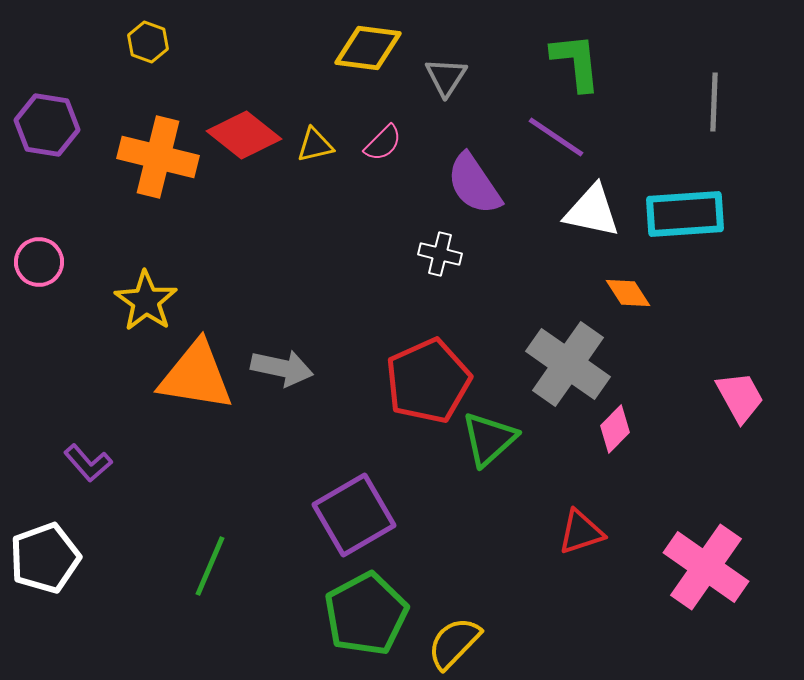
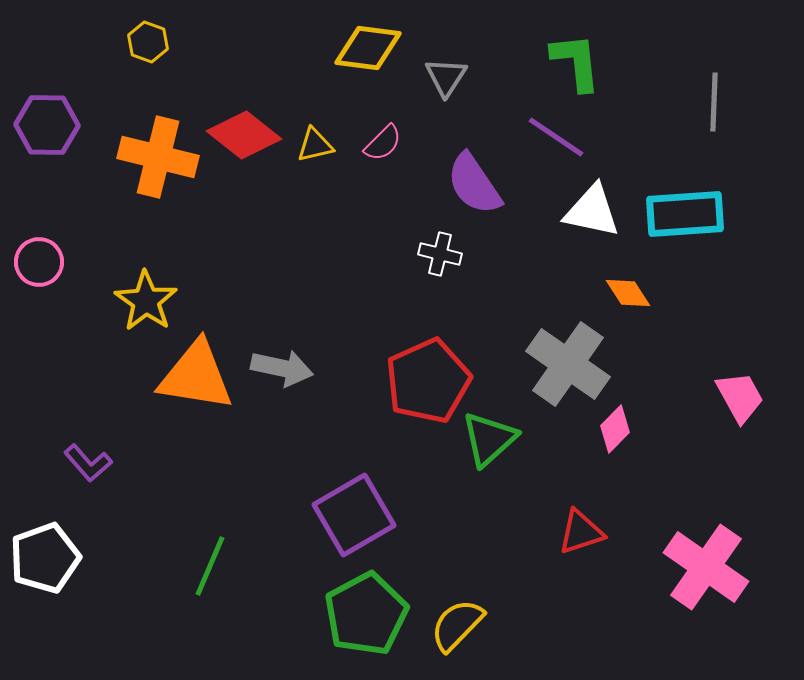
purple hexagon: rotated 8 degrees counterclockwise
yellow semicircle: moved 3 px right, 18 px up
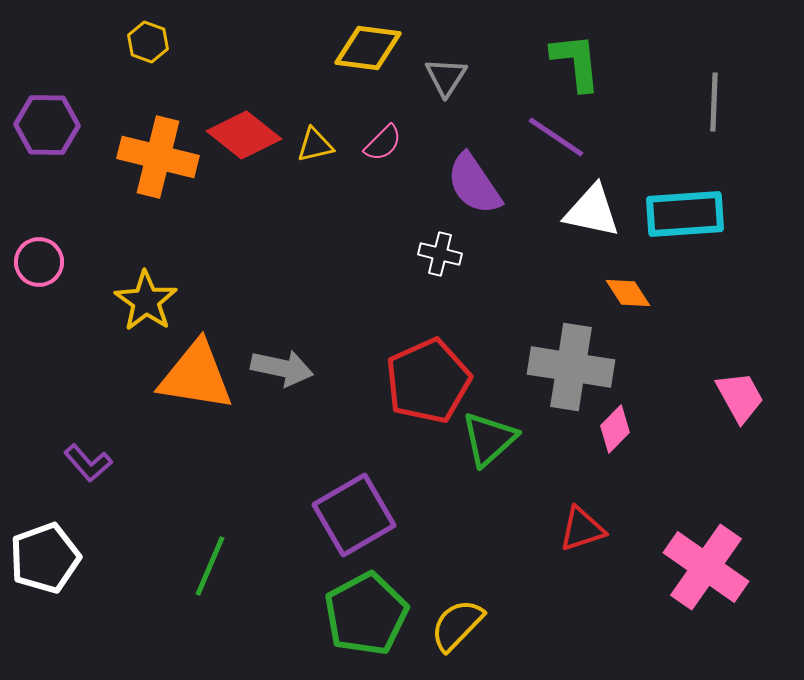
gray cross: moved 3 px right, 3 px down; rotated 26 degrees counterclockwise
red triangle: moved 1 px right, 3 px up
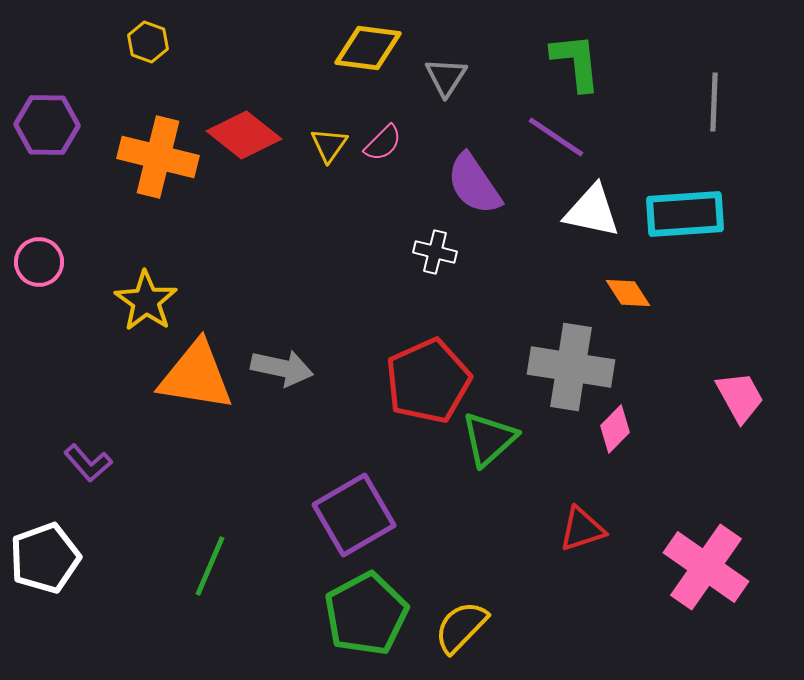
yellow triangle: moved 14 px right; rotated 42 degrees counterclockwise
white cross: moved 5 px left, 2 px up
yellow semicircle: moved 4 px right, 2 px down
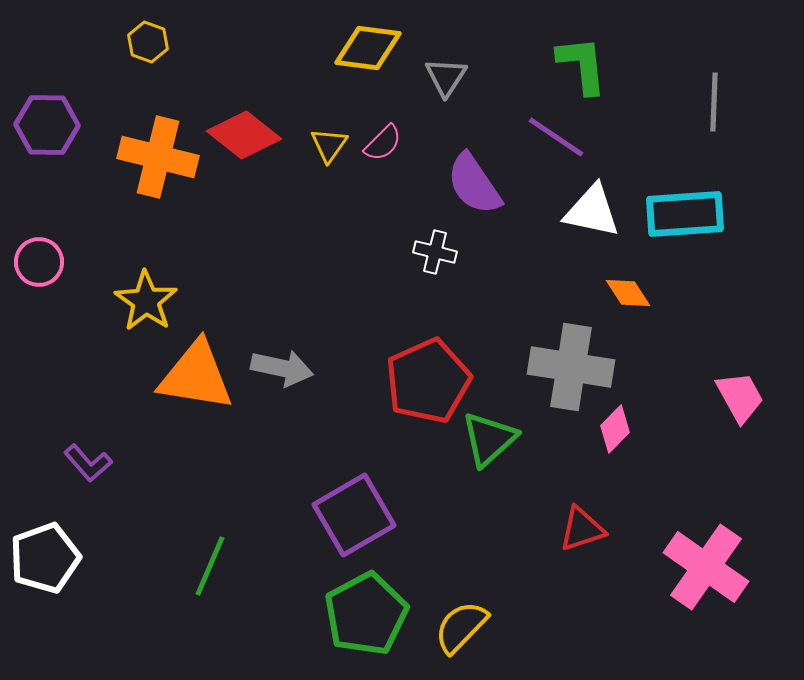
green L-shape: moved 6 px right, 3 px down
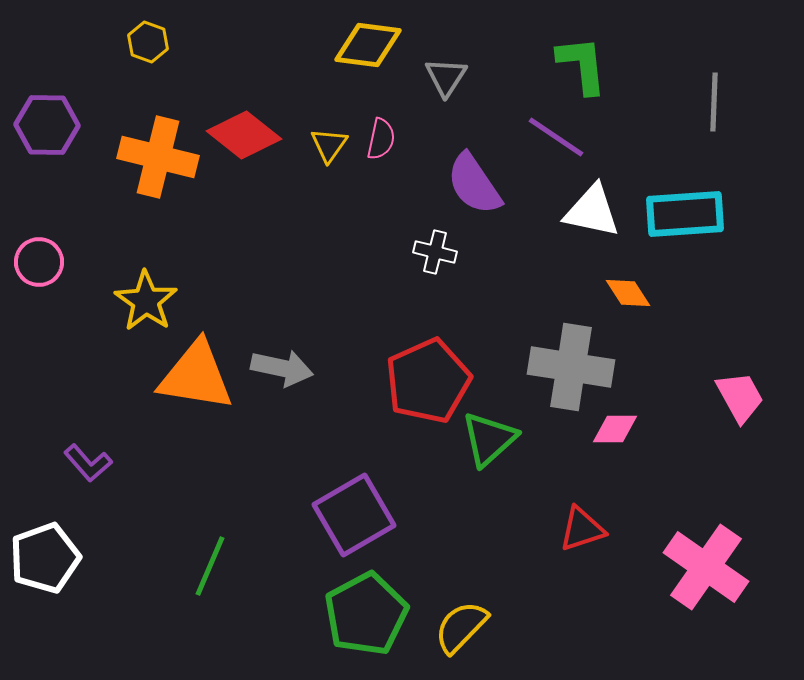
yellow diamond: moved 3 px up
pink semicircle: moved 2 px left, 4 px up; rotated 33 degrees counterclockwise
pink diamond: rotated 45 degrees clockwise
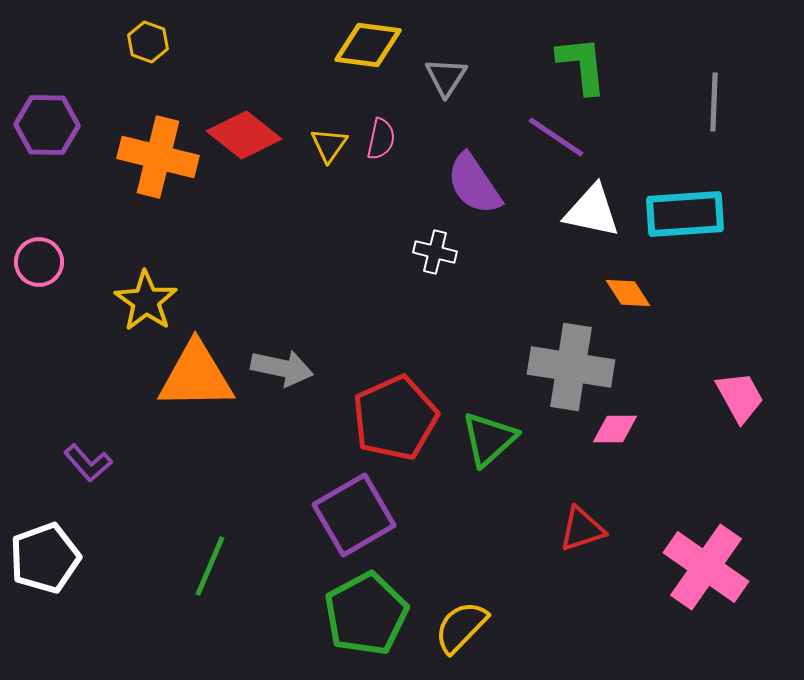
orange triangle: rotated 10 degrees counterclockwise
red pentagon: moved 33 px left, 37 px down
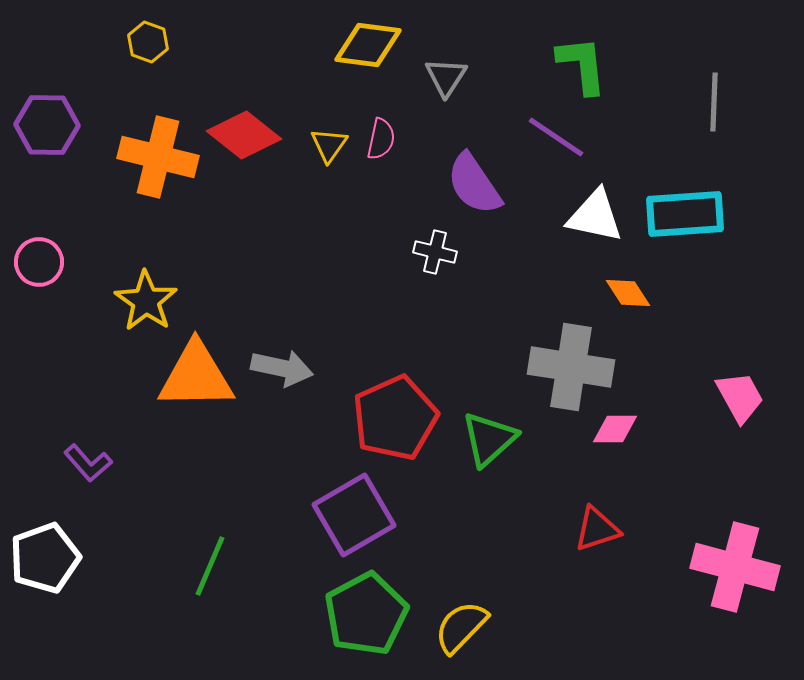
white triangle: moved 3 px right, 5 px down
red triangle: moved 15 px right
pink cross: moved 29 px right; rotated 20 degrees counterclockwise
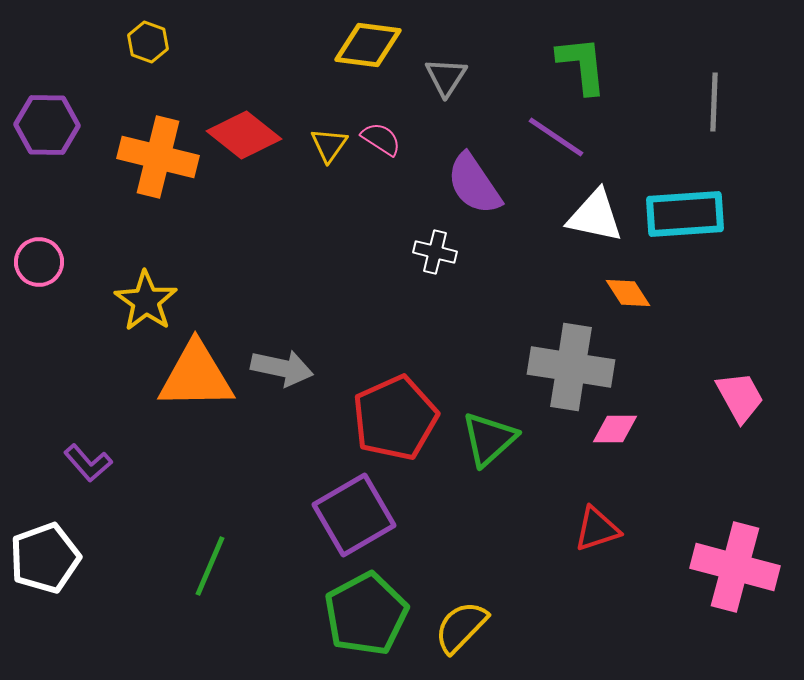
pink semicircle: rotated 69 degrees counterclockwise
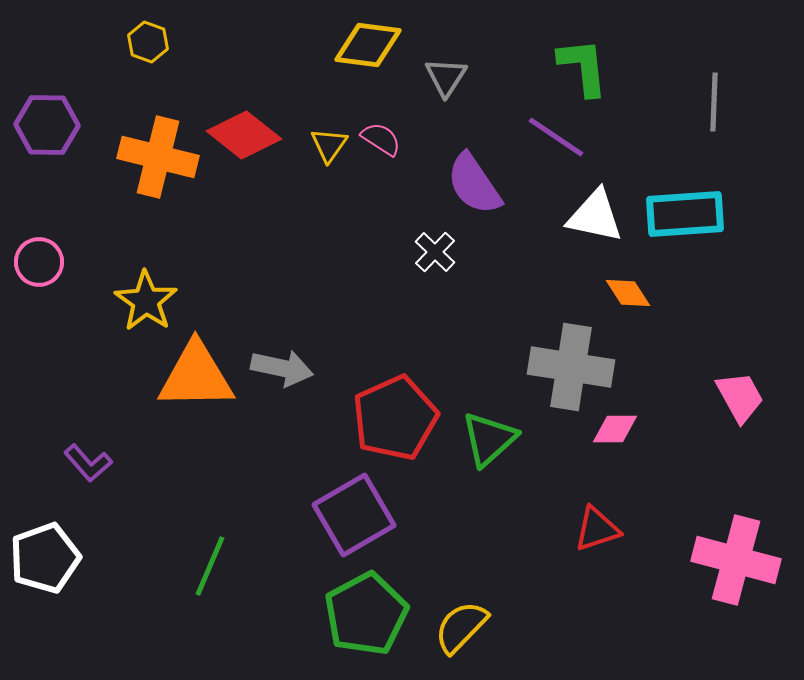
green L-shape: moved 1 px right, 2 px down
white cross: rotated 30 degrees clockwise
pink cross: moved 1 px right, 7 px up
